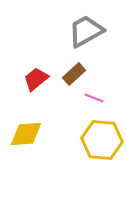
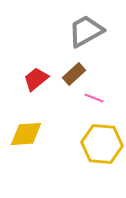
yellow hexagon: moved 4 px down
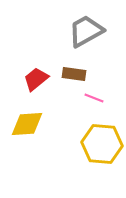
brown rectangle: rotated 50 degrees clockwise
yellow diamond: moved 1 px right, 10 px up
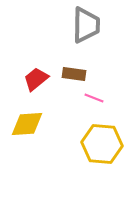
gray trapezoid: moved 6 px up; rotated 120 degrees clockwise
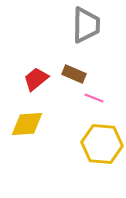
brown rectangle: rotated 15 degrees clockwise
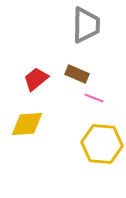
brown rectangle: moved 3 px right
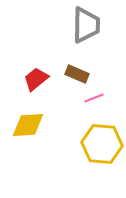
pink line: rotated 42 degrees counterclockwise
yellow diamond: moved 1 px right, 1 px down
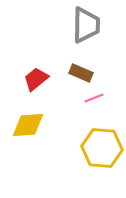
brown rectangle: moved 4 px right, 1 px up
yellow hexagon: moved 4 px down
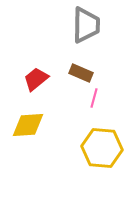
pink line: rotated 54 degrees counterclockwise
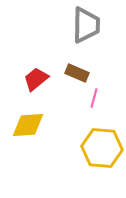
brown rectangle: moved 4 px left
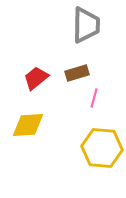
brown rectangle: rotated 40 degrees counterclockwise
red trapezoid: moved 1 px up
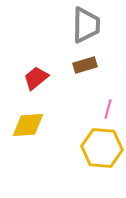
brown rectangle: moved 8 px right, 8 px up
pink line: moved 14 px right, 11 px down
